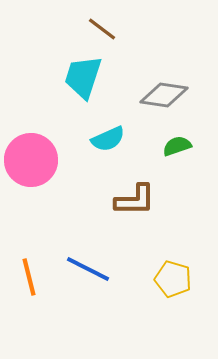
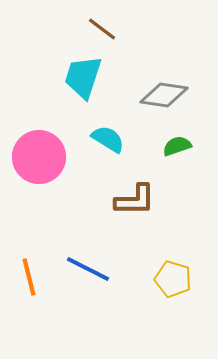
cyan semicircle: rotated 124 degrees counterclockwise
pink circle: moved 8 px right, 3 px up
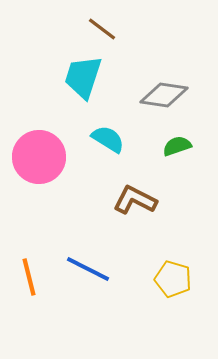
brown L-shape: rotated 153 degrees counterclockwise
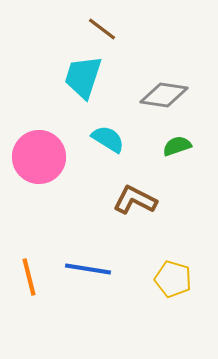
blue line: rotated 18 degrees counterclockwise
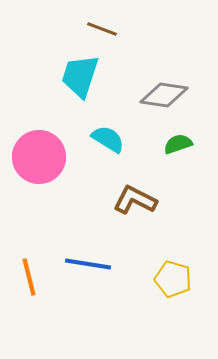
brown line: rotated 16 degrees counterclockwise
cyan trapezoid: moved 3 px left, 1 px up
green semicircle: moved 1 px right, 2 px up
blue line: moved 5 px up
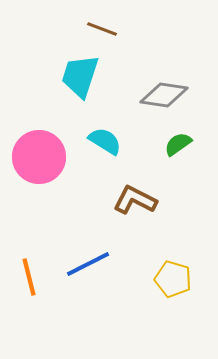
cyan semicircle: moved 3 px left, 2 px down
green semicircle: rotated 16 degrees counterclockwise
blue line: rotated 36 degrees counterclockwise
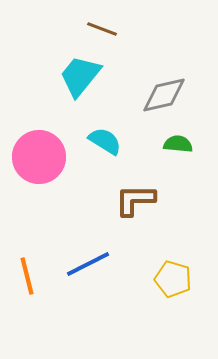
cyan trapezoid: rotated 21 degrees clockwise
gray diamond: rotated 21 degrees counterclockwise
green semicircle: rotated 40 degrees clockwise
brown L-shape: rotated 27 degrees counterclockwise
orange line: moved 2 px left, 1 px up
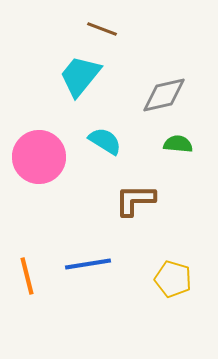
blue line: rotated 18 degrees clockwise
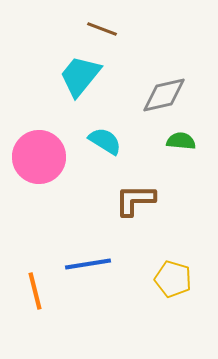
green semicircle: moved 3 px right, 3 px up
orange line: moved 8 px right, 15 px down
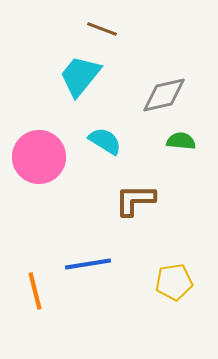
yellow pentagon: moved 1 px right, 3 px down; rotated 24 degrees counterclockwise
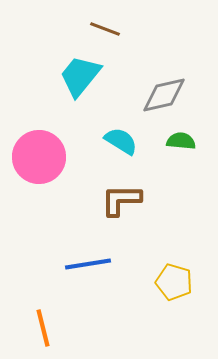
brown line: moved 3 px right
cyan semicircle: moved 16 px right
brown L-shape: moved 14 px left
yellow pentagon: rotated 24 degrees clockwise
orange line: moved 8 px right, 37 px down
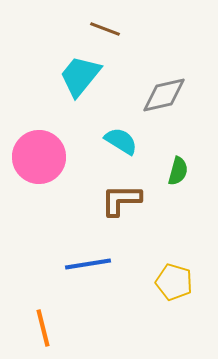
green semicircle: moved 3 px left, 30 px down; rotated 100 degrees clockwise
